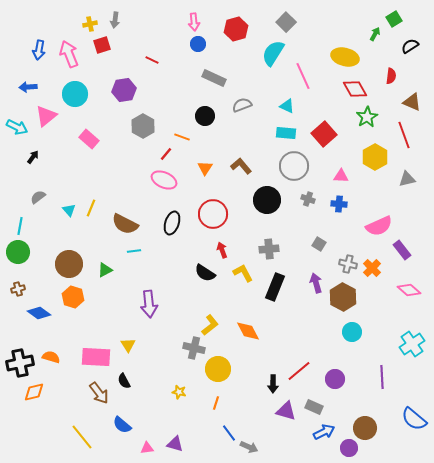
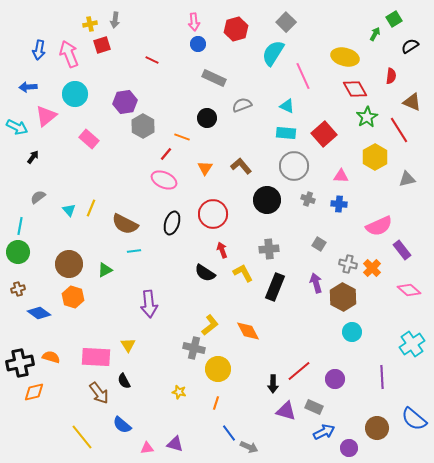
purple hexagon at (124, 90): moved 1 px right, 12 px down
black circle at (205, 116): moved 2 px right, 2 px down
red line at (404, 135): moved 5 px left, 5 px up; rotated 12 degrees counterclockwise
brown circle at (365, 428): moved 12 px right
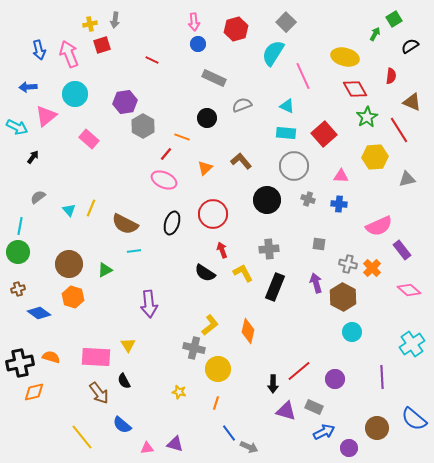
blue arrow at (39, 50): rotated 24 degrees counterclockwise
yellow hexagon at (375, 157): rotated 25 degrees clockwise
brown L-shape at (241, 166): moved 5 px up
orange triangle at (205, 168): rotated 14 degrees clockwise
gray square at (319, 244): rotated 24 degrees counterclockwise
orange diamond at (248, 331): rotated 40 degrees clockwise
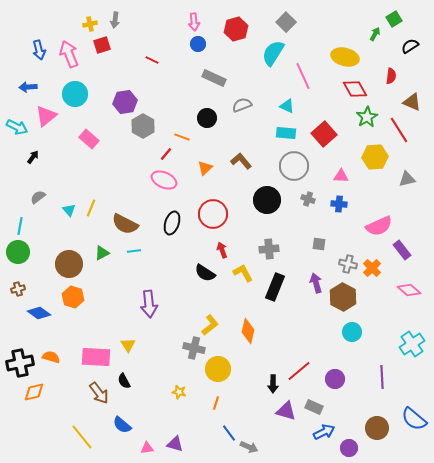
green triangle at (105, 270): moved 3 px left, 17 px up
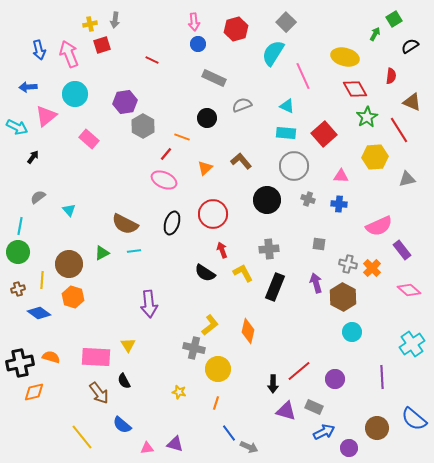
yellow line at (91, 208): moved 49 px left, 72 px down; rotated 18 degrees counterclockwise
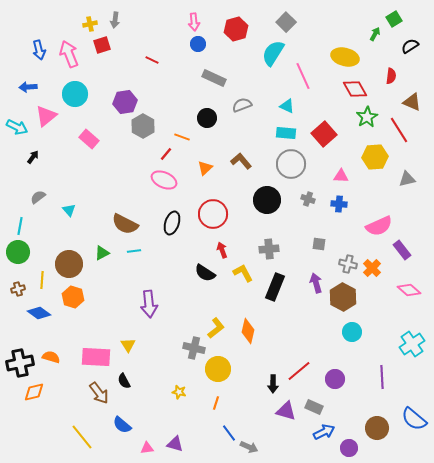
gray circle at (294, 166): moved 3 px left, 2 px up
yellow L-shape at (210, 325): moved 6 px right, 3 px down
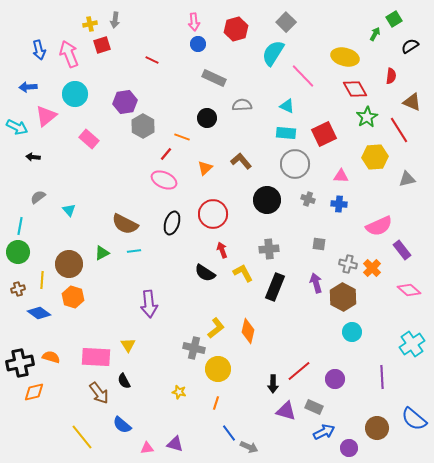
pink line at (303, 76): rotated 20 degrees counterclockwise
gray semicircle at (242, 105): rotated 18 degrees clockwise
red square at (324, 134): rotated 15 degrees clockwise
black arrow at (33, 157): rotated 120 degrees counterclockwise
gray circle at (291, 164): moved 4 px right
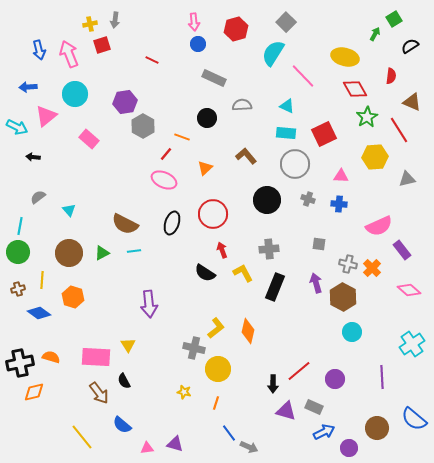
brown L-shape at (241, 161): moved 5 px right, 5 px up
brown circle at (69, 264): moved 11 px up
yellow star at (179, 392): moved 5 px right
